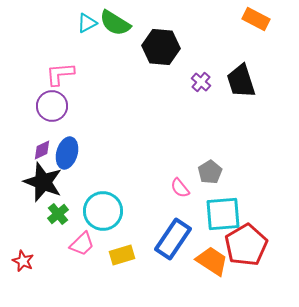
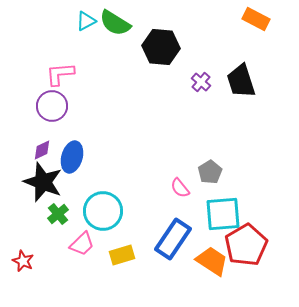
cyan triangle: moved 1 px left, 2 px up
blue ellipse: moved 5 px right, 4 px down
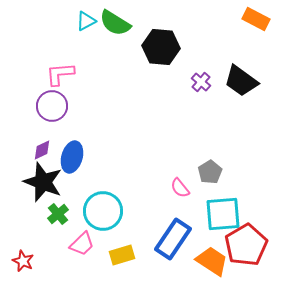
black trapezoid: rotated 36 degrees counterclockwise
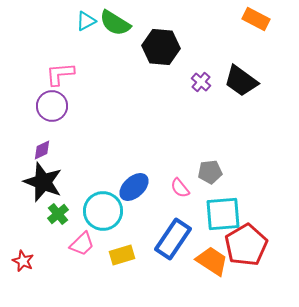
blue ellipse: moved 62 px right, 30 px down; rotated 32 degrees clockwise
gray pentagon: rotated 25 degrees clockwise
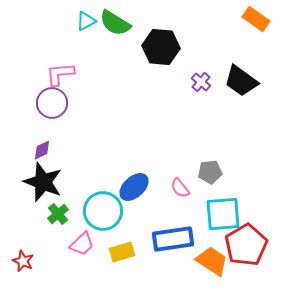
orange rectangle: rotated 8 degrees clockwise
purple circle: moved 3 px up
blue rectangle: rotated 48 degrees clockwise
yellow rectangle: moved 3 px up
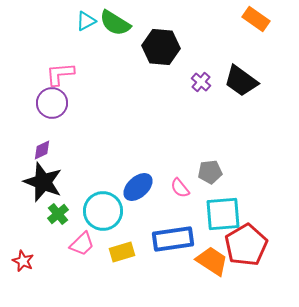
blue ellipse: moved 4 px right
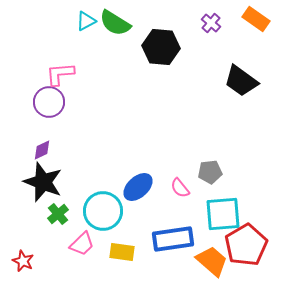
purple cross: moved 10 px right, 59 px up
purple circle: moved 3 px left, 1 px up
yellow rectangle: rotated 25 degrees clockwise
orange trapezoid: rotated 8 degrees clockwise
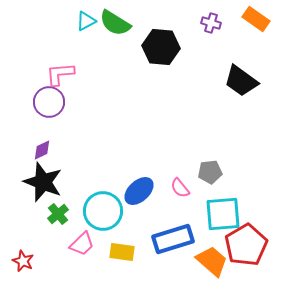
purple cross: rotated 24 degrees counterclockwise
blue ellipse: moved 1 px right, 4 px down
blue rectangle: rotated 9 degrees counterclockwise
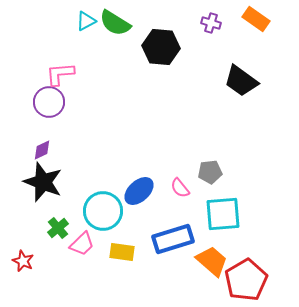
green cross: moved 14 px down
red pentagon: moved 35 px down
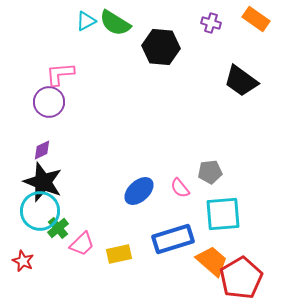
cyan circle: moved 63 px left
yellow rectangle: moved 3 px left, 2 px down; rotated 20 degrees counterclockwise
red pentagon: moved 5 px left, 2 px up
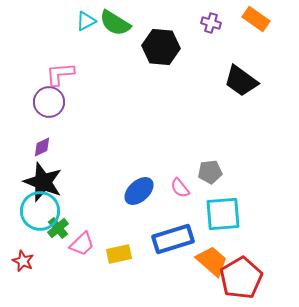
purple diamond: moved 3 px up
